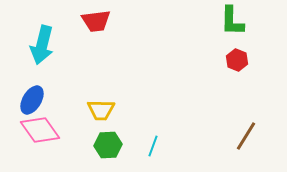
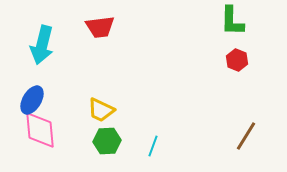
red trapezoid: moved 4 px right, 6 px down
yellow trapezoid: rotated 24 degrees clockwise
pink diamond: rotated 30 degrees clockwise
green hexagon: moved 1 px left, 4 px up
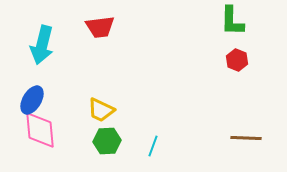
brown line: moved 2 px down; rotated 60 degrees clockwise
